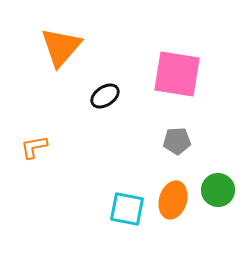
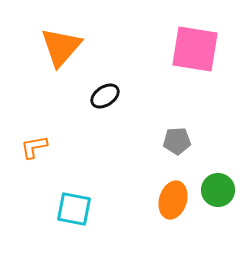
pink square: moved 18 px right, 25 px up
cyan square: moved 53 px left
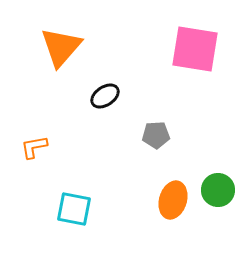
gray pentagon: moved 21 px left, 6 px up
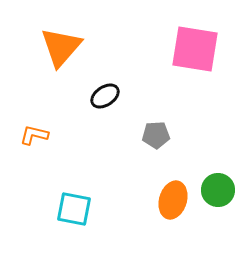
orange L-shape: moved 12 px up; rotated 24 degrees clockwise
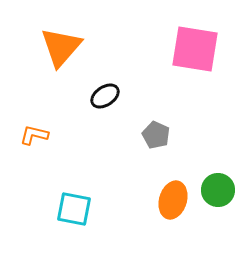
gray pentagon: rotated 28 degrees clockwise
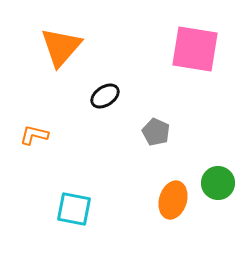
gray pentagon: moved 3 px up
green circle: moved 7 px up
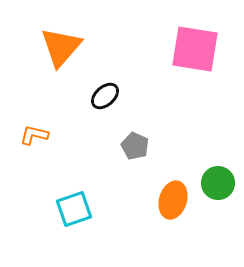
black ellipse: rotated 8 degrees counterclockwise
gray pentagon: moved 21 px left, 14 px down
cyan square: rotated 30 degrees counterclockwise
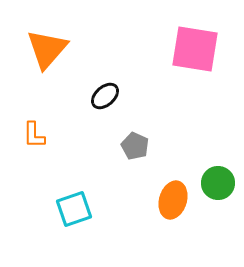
orange triangle: moved 14 px left, 2 px down
orange L-shape: rotated 104 degrees counterclockwise
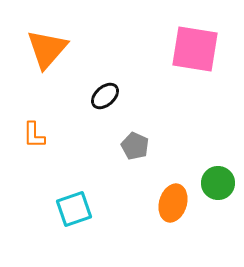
orange ellipse: moved 3 px down
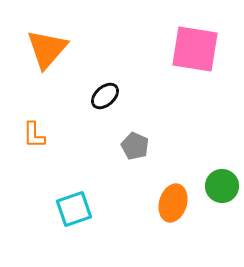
green circle: moved 4 px right, 3 px down
